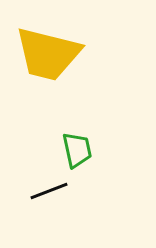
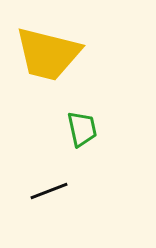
green trapezoid: moved 5 px right, 21 px up
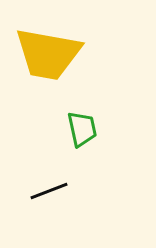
yellow trapezoid: rotated 4 degrees counterclockwise
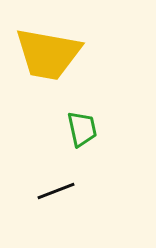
black line: moved 7 px right
